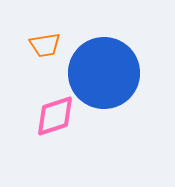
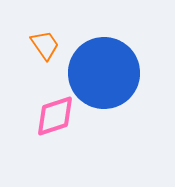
orange trapezoid: rotated 116 degrees counterclockwise
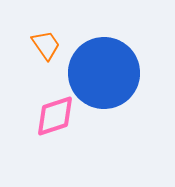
orange trapezoid: moved 1 px right
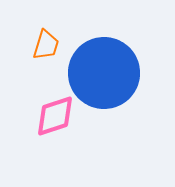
orange trapezoid: rotated 52 degrees clockwise
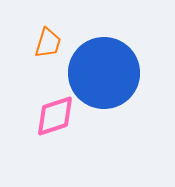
orange trapezoid: moved 2 px right, 2 px up
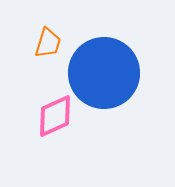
pink diamond: rotated 6 degrees counterclockwise
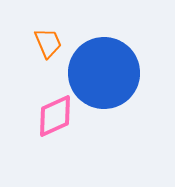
orange trapezoid: rotated 40 degrees counterclockwise
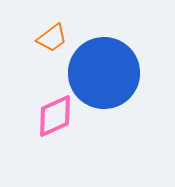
orange trapezoid: moved 4 px right, 5 px up; rotated 76 degrees clockwise
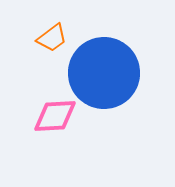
pink diamond: rotated 21 degrees clockwise
